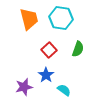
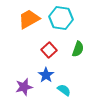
orange trapezoid: rotated 105 degrees counterclockwise
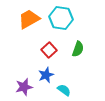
blue star: rotated 14 degrees clockwise
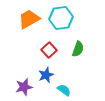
cyan hexagon: rotated 15 degrees counterclockwise
